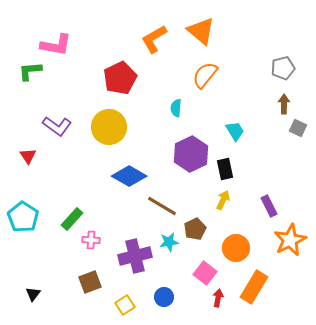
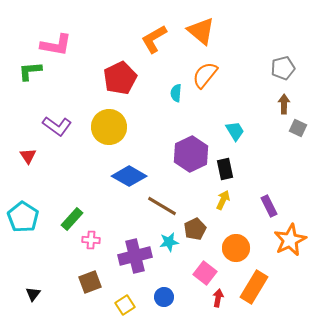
cyan semicircle: moved 15 px up
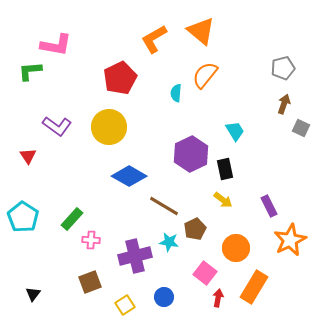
brown arrow: rotated 18 degrees clockwise
gray square: moved 3 px right
yellow arrow: rotated 102 degrees clockwise
brown line: moved 2 px right
cyan star: rotated 18 degrees clockwise
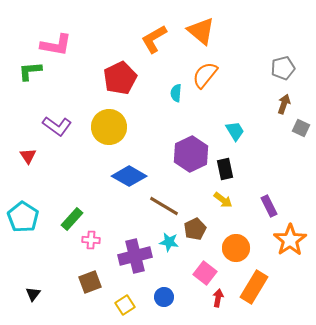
orange star: rotated 8 degrees counterclockwise
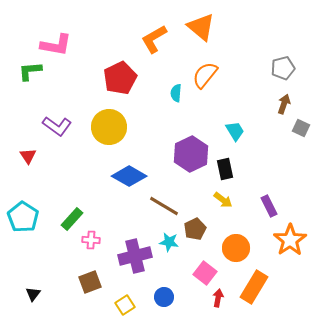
orange triangle: moved 4 px up
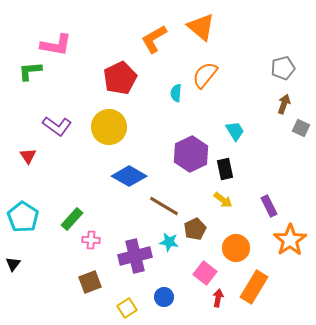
black triangle: moved 20 px left, 30 px up
yellow square: moved 2 px right, 3 px down
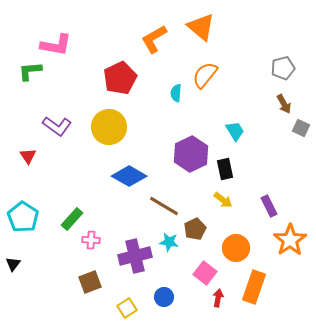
brown arrow: rotated 132 degrees clockwise
orange rectangle: rotated 12 degrees counterclockwise
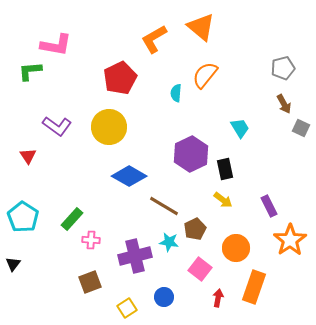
cyan trapezoid: moved 5 px right, 3 px up
pink square: moved 5 px left, 4 px up
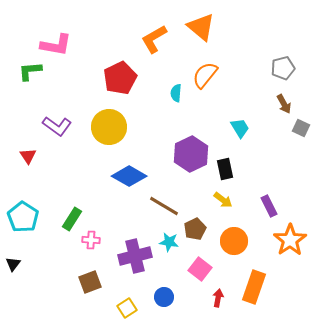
green rectangle: rotated 10 degrees counterclockwise
orange circle: moved 2 px left, 7 px up
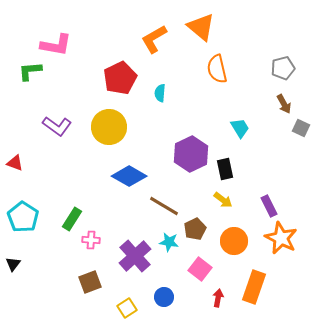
orange semicircle: moved 12 px right, 6 px up; rotated 52 degrees counterclockwise
cyan semicircle: moved 16 px left
red triangle: moved 13 px left, 7 px down; rotated 36 degrees counterclockwise
orange star: moved 9 px left, 2 px up; rotated 12 degrees counterclockwise
purple cross: rotated 28 degrees counterclockwise
